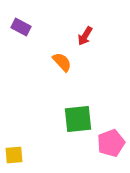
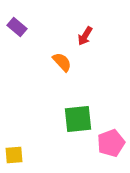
purple rectangle: moved 4 px left; rotated 12 degrees clockwise
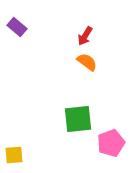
orange semicircle: moved 25 px right; rotated 10 degrees counterclockwise
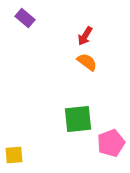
purple rectangle: moved 8 px right, 9 px up
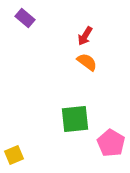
green square: moved 3 px left
pink pentagon: rotated 20 degrees counterclockwise
yellow square: rotated 18 degrees counterclockwise
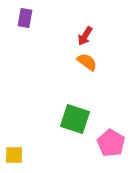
purple rectangle: rotated 60 degrees clockwise
green square: rotated 24 degrees clockwise
yellow square: rotated 24 degrees clockwise
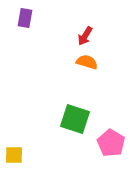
orange semicircle: rotated 20 degrees counterclockwise
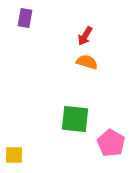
green square: rotated 12 degrees counterclockwise
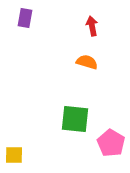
red arrow: moved 7 px right, 10 px up; rotated 138 degrees clockwise
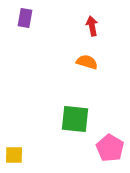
pink pentagon: moved 1 px left, 5 px down
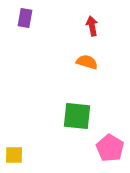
green square: moved 2 px right, 3 px up
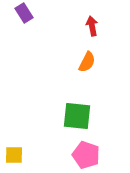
purple rectangle: moved 1 px left, 5 px up; rotated 42 degrees counterclockwise
orange semicircle: rotated 100 degrees clockwise
pink pentagon: moved 24 px left, 7 px down; rotated 12 degrees counterclockwise
